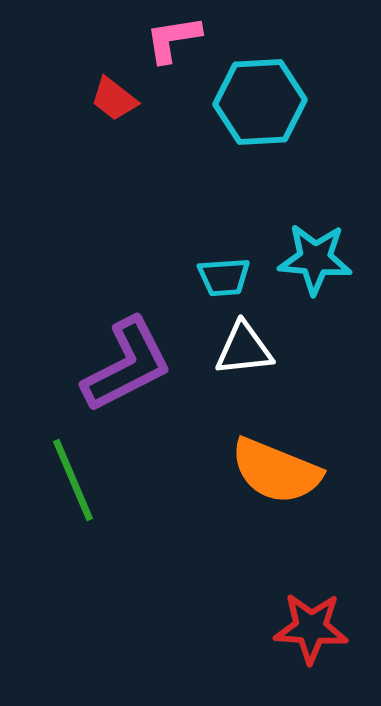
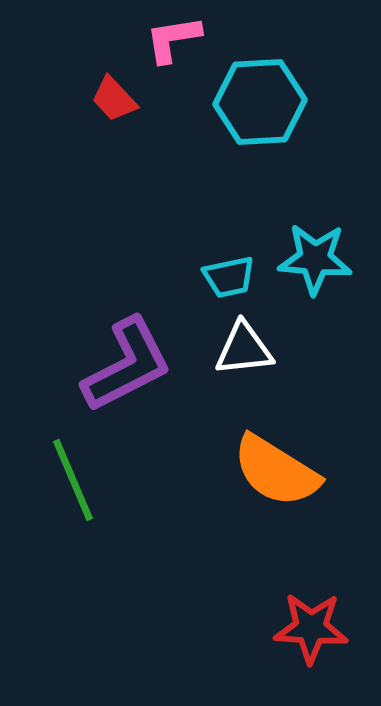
red trapezoid: rotated 9 degrees clockwise
cyan trapezoid: moved 5 px right; rotated 8 degrees counterclockwise
orange semicircle: rotated 10 degrees clockwise
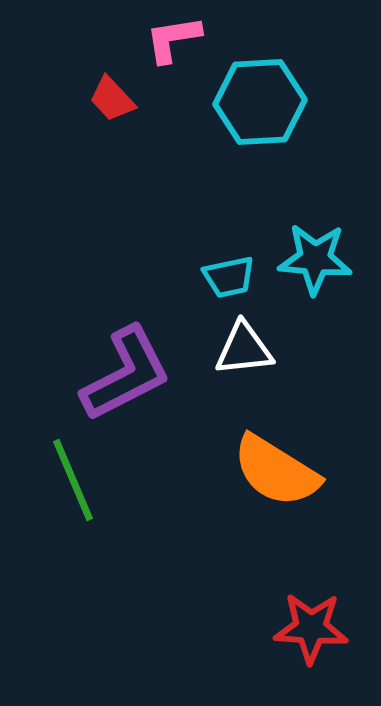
red trapezoid: moved 2 px left
purple L-shape: moved 1 px left, 9 px down
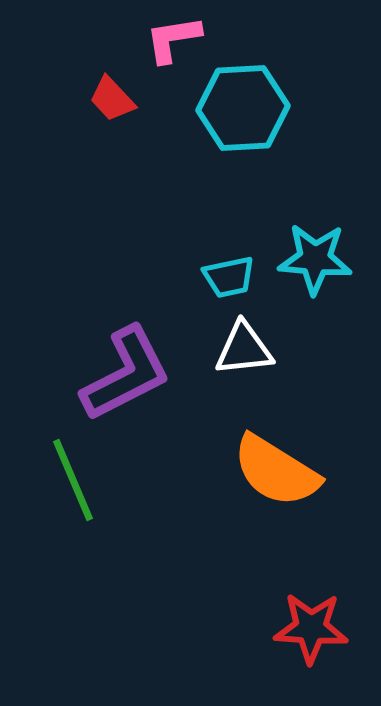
cyan hexagon: moved 17 px left, 6 px down
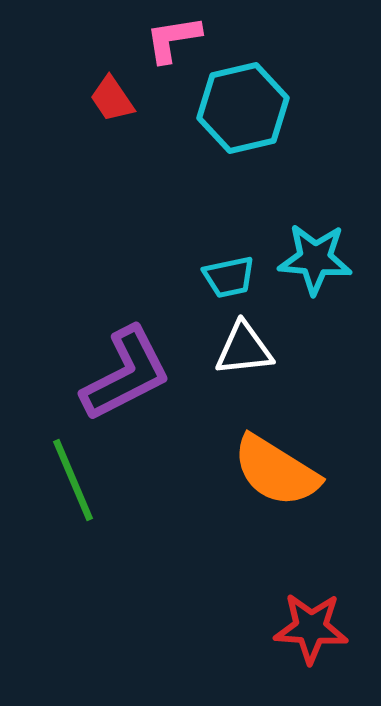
red trapezoid: rotated 9 degrees clockwise
cyan hexagon: rotated 10 degrees counterclockwise
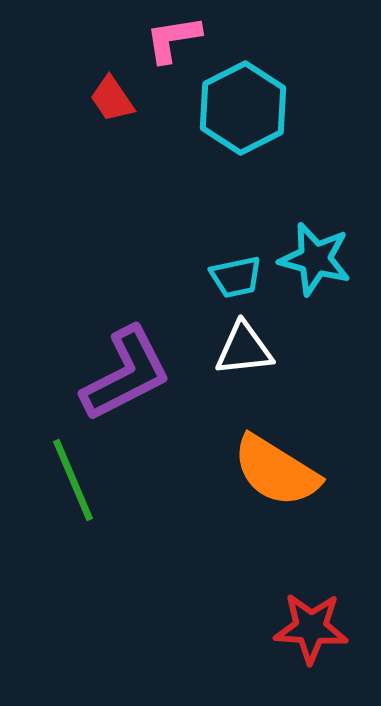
cyan hexagon: rotated 14 degrees counterclockwise
cyan star: rotated 10 degrees clockwise
cyan trapezoid: moved 7 px right
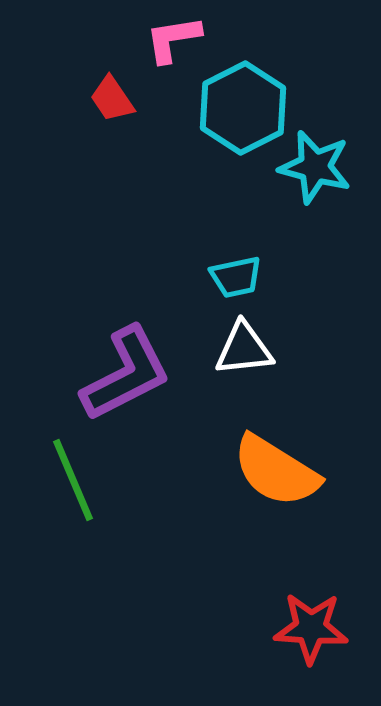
cyan star: moved 92 px up
